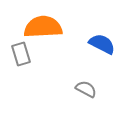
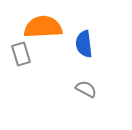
blue semicircle: moved 18 px left; rotated 124 degrees counterclockwise
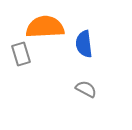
orange semicircle: moved 2 px right
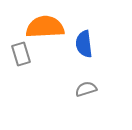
gray semicircle: rotated 45 degrees counterclockwise
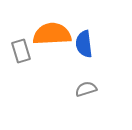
orange semicircle: moved 7 px right, 7 px down
gray rectangle: moved 3 px up
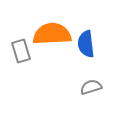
blue semicircle: moved 2 px right
gray semicircle: moved 5 px right, 2 px up
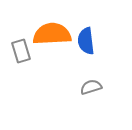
blue semicircle: moved 3 px up
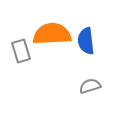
gray semicircle: moved 1 px left, 1 px up
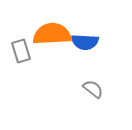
blue semicircle: moved 1 px left, 1 px down; rotated 80 degrees counterclockwise
gray semicircle: moved 3 px right, 3 px down; rotated 55 degrees clockwise
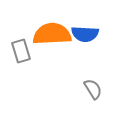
blue semicircle: moved 8 px up
gray semicircle: rotated 20 degrees clockwise
